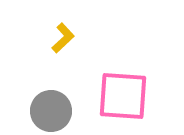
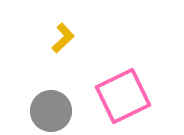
pink square: rotated 30 degrees counterclockwise
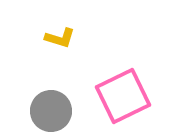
yellow L-shape: moved 3 px left; rotated 60 degrees clockwise
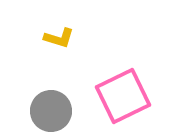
yellow L-shape: moved 1 px left
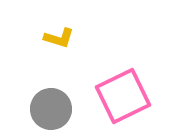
gray circle: moved 2 px up
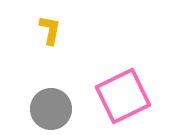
yellow L-shape: moved 9 px left, 8 px up; rotated 96 degrees counterclockwise
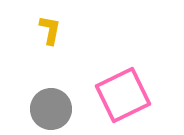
pink square: moved 1 px up
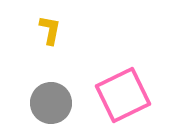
gray circle: moved 6 px up
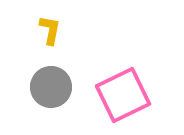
gray circle: moved 16 px up
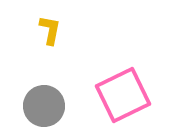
gray circle: moved 7 px left, 19 px down
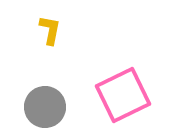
gray circle: moved 1 px right, 1 px down
